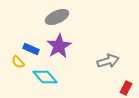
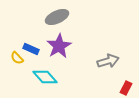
yellow semicircle: moved 1 px left, 4 px up
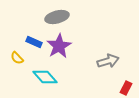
gray ellipse: rotated 10 degrees clockwise
blue rectangle: moved 3 px right, 7 px up
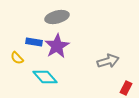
blue rectangle: rotated 14 degrees counterclockwise
purple star: moved 2 px left
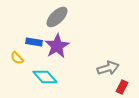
gray ellipse: rotated 30 degrees counterclockwise
gray arrow: moved 7 px down
red rectangle: moved 4 px left, 1 px up
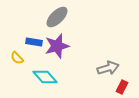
purple star: rotated 15 degrees clockwise
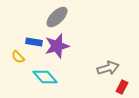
yellow semicircle: moved 1 px right, 1 px up
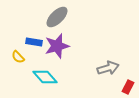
red rectangle: moved 6 px right
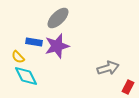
gray ellipse: moved 1 px right, 1 px down
cyan diamond: moved 19 px left, 1 px up; rotated 15 degrees clockwise
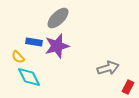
cyan diamond: moved 3 px right, 1 px down
